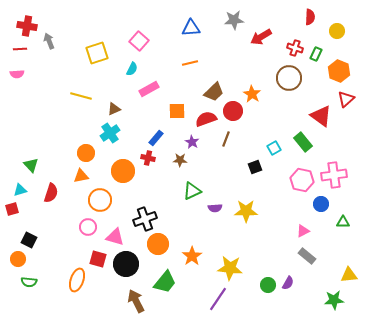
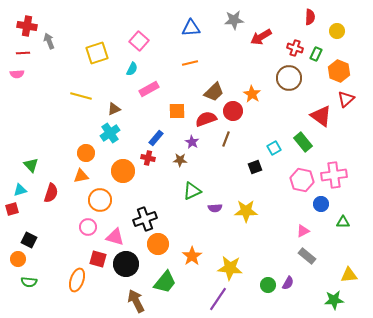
red line at (20, 49): moved 3 px right, 4 px down
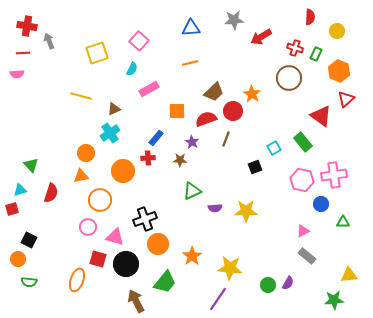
red cross at (148, 158): rotated 16 degrees counterclockwise
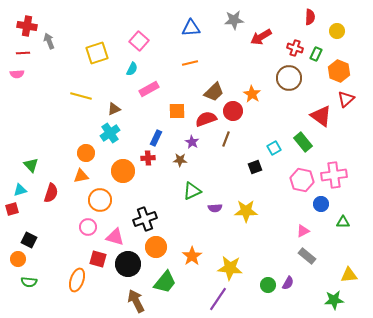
blue rectangle at (156, 138): rotated 14 degrees counterclockwise
orange circle at (158, 244): moved 2 px left, 3 px down
black circle at (126, 264): moved 2 px right
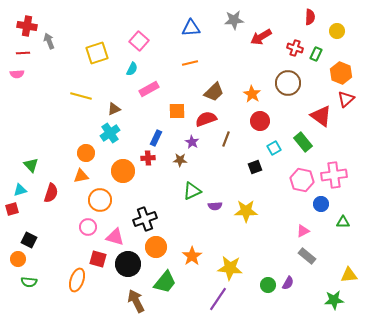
orange hexagon at (339, 71): moved 2 px right, 2 px down
brown circle at (289, 78): moved 1 px left, 5 px down
red circle at (233, 111): moved 27 px right, 10 px down
purple semicircle at (215, 208): moved 2 px up
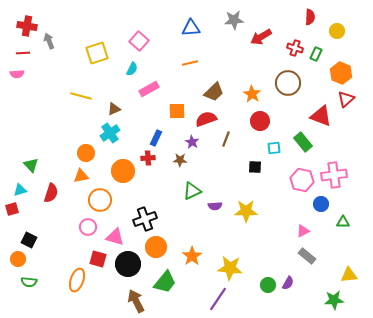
red triangle at (321, 116): rotated 15 degrees counterclockwise
cyan square at (274, 148): rotated 24 degrees clockwise
black square at (255, 167): rotated 24 degrees clockwise
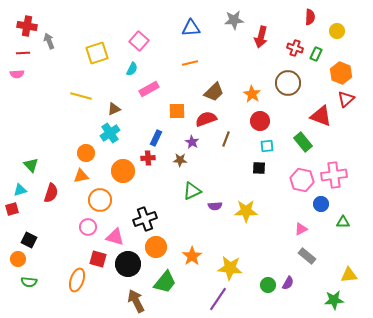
red arrow at (261, 37): rotated 45 degrees counterclockwise
cyan square at (274, 148): moved 7 px left, 2 px up
black square at (255, 167): moved 4 px right, 1 px down
pink triangle at (303, 231): moved 2 px left, 2 px up
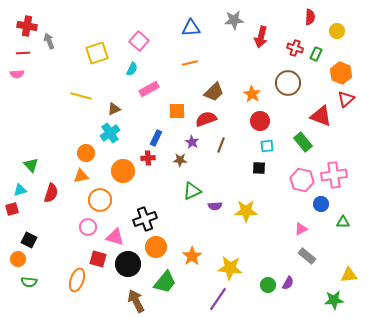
brown line at (226, 139): moved 5 px left, 6 px down
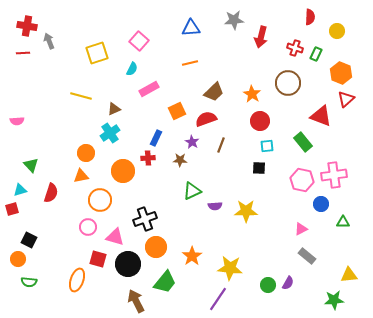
pink semicircle at (17, 74): moved 47 px down
orange square at (177, 111): rotated 24 degrees counterclockwise
